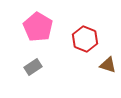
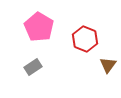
pink pentagon: moved 1 px right
brown triangle: rotated 48 degrees clockwise
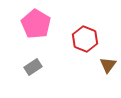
pink pentagon: moved 3 px left, 3 px up
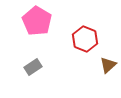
pink pentagon: moved 1 px right, 3 px up
brown triangle: rotated 12 degrees clockwise
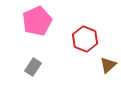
pink pentagon: rotated 16 degrees clockwise
gray rectangle: rotated 24 degrees counterclockwise
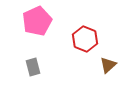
gray rectangle: rotated 48 degrees counterclockwise
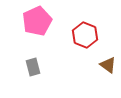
red hexagon: moved 4 px up
brown triangle: rotated 42 degrees counterclockwise
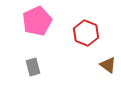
red hexagon: moved 1 px right, 2 px up
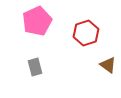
red hexagon: rotated 20 degrees clockwise
gray rectangle: moved 2 px right
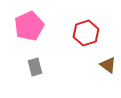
pink pentagon: moved 8 px left, 5 px down
